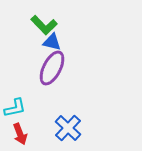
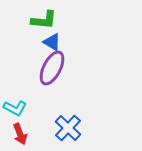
green L-shape: moved 5 px up; rotated 40 degrees counterclockwise
blue triangle: rotated 18 degrees clockwise
cyan L-shape: rotated 40 degrees clockwise
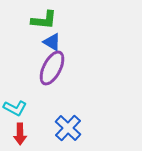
red arrow: rotated 20 degrees clockwise
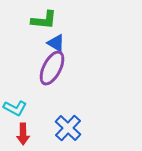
blue triangle: moved 4 px right, 1 px down
red arrow: moved 3 px right
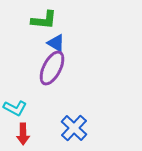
blue cross: moved 6 px right
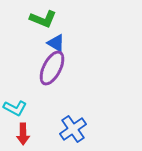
green L-shape: moved 1 px left, 1 px up; rotated 16 degrees clockwise
blue cross: moved 1 px left, 1 px down; rotated 12 degrees clockwise
